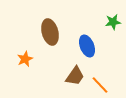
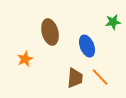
brown trapezoid: moved 2 px down; rotated 30 degrees counterclockwise
orange line: moved 8 px up
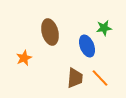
green star: moved 9 px left, 6 px down
orange star: moved 1 px left, 1 px up
orange line: moved 1 px down
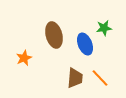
brown ellipse: moved 4 px right, 3 px down
blue ellipse: moved 2 px left, 2 px up
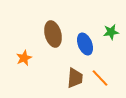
green star: moved 7 px right, 4 px down
brown ellipse: moved 1 px left, 1 px up
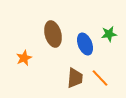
green star: moved 2 px left, 2 px down
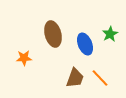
green star: moved 1 px right; rotated 21 degrees counterclockwise
orange star: rotated 21 degrees clockwise
brown trapezoid: rotated 15 degrees clockwise
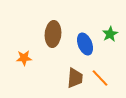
brown ellipse: rotated 20 degrees clockwise
brown trapezoid: rotated 15 degrees counterclockwise
